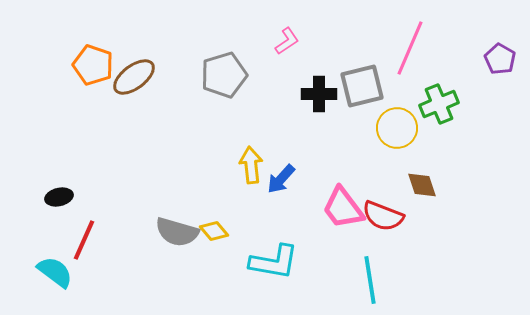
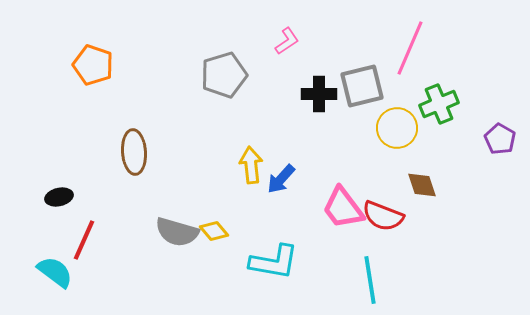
purple pentagon: moved 80 px down
brown ellipse: moved 75 px down; rotated 57 degrees counterclockwise
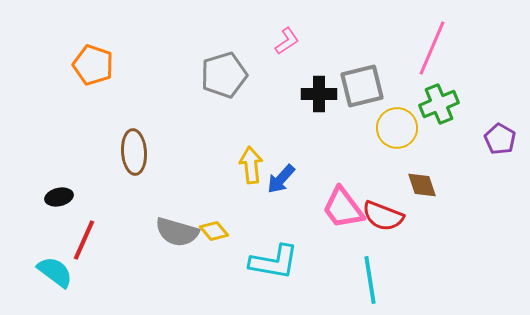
pink line: moved 22 px right
